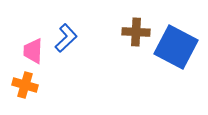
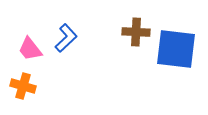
blue square: moved 2 px down; rotated 21 degrees counterclockwise
pink trapezoid: moved 3 px left, 2 px up; rotated 40 degrees counterclockwise
orange cross: moved 2 px left, 1 px down
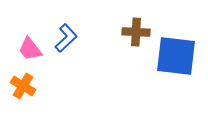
blue square: moved 7 px down
orange cross: rotated 15 degrees clockwise
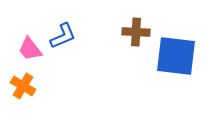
blue L-shape: moved 3 px left, 2 px up; rotated 20 degrees clockwise
